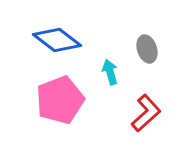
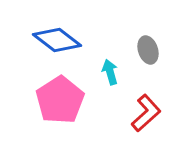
gray ellipse: moved 1 px right, 1 px down
pink pentagon: rotated 12 degrees counterclockwise
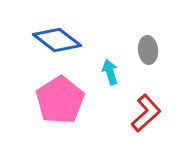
gray ellipse: rotated 12 degrees clockwise
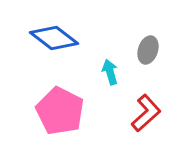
blue diamond: moved 3 px left, 2 px up
gray ellipse: rotated 24 degrees clockwise
pink pentagon: moved 11 px down; rotated 12 degrees counterclockwise
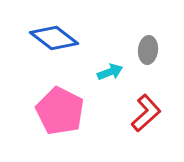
gray ellipse: rotated 12 degrees counterclockwise
cyan arrow: rotated 85 degrees clockwise
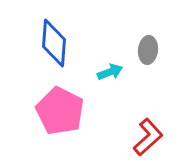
blue diamond: moved 5 px down; rotated 57 degrees clockwise
red L-shape: moved 2 px right, 24 px down
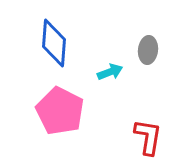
red L-shape: rotated 39 degrees counterclockwise
